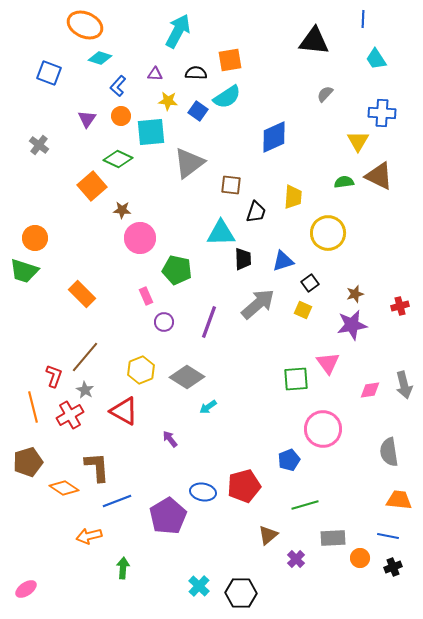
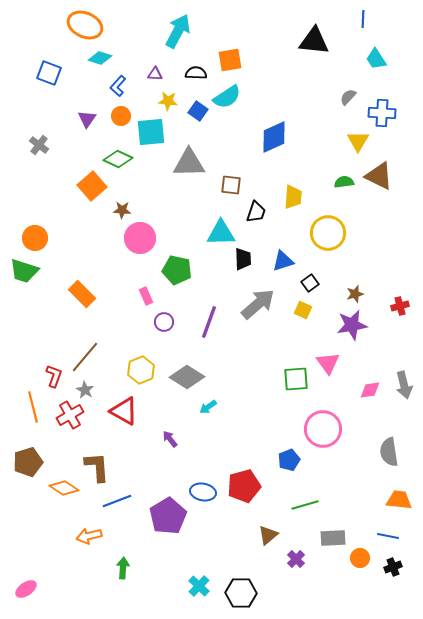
gray semicircle at (325, 94): moved 23 px right, 3 px down
gray triangle at (189, 163): rotated 36 degrees clockwise
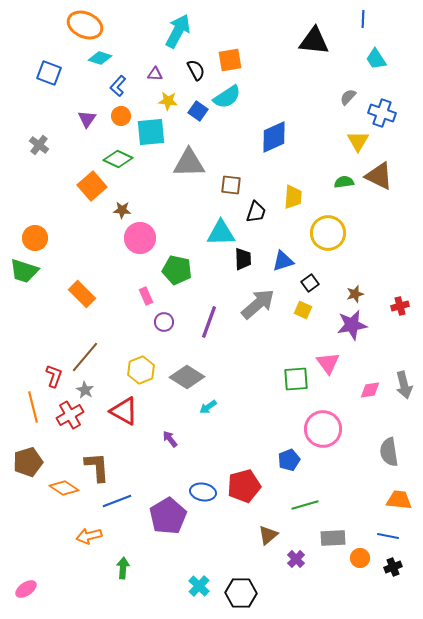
black semicircle at (196, 73): moved 3 px up; rotated 60 degrees clockwise
blue cross at (382, 113): rotated 16 degrees clockwise
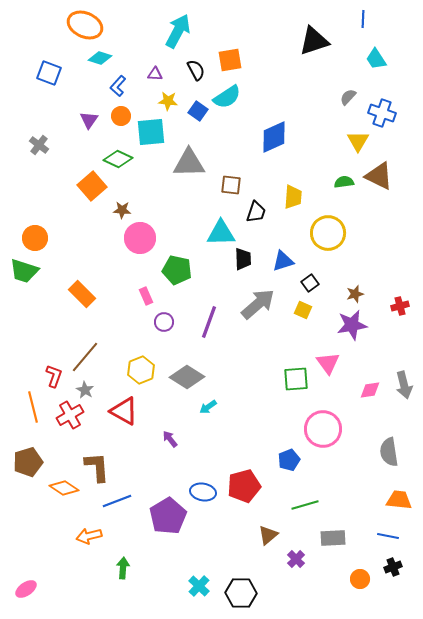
black triangle at (314, 41): rotated 24 degrees counterclockwise
purple triangle at (87, 119): moved 2 px right, 1 px down
orange circle at (360, 558): moved 21 px down
